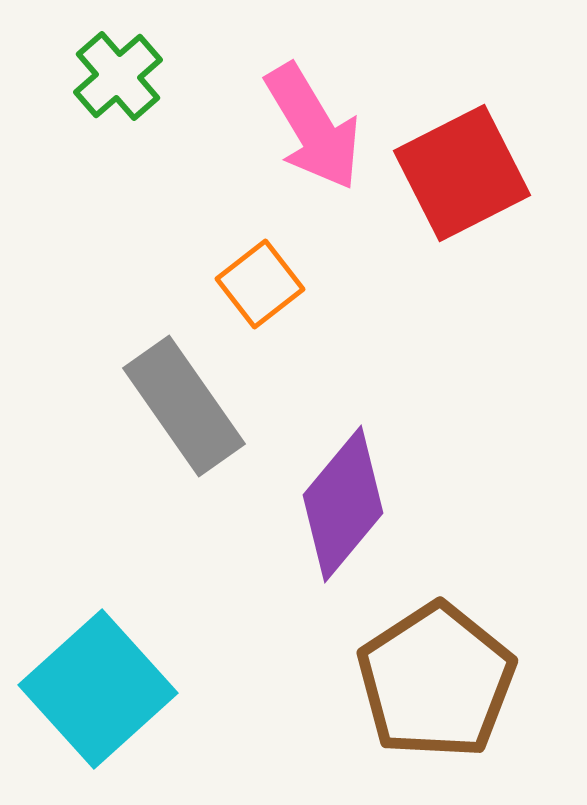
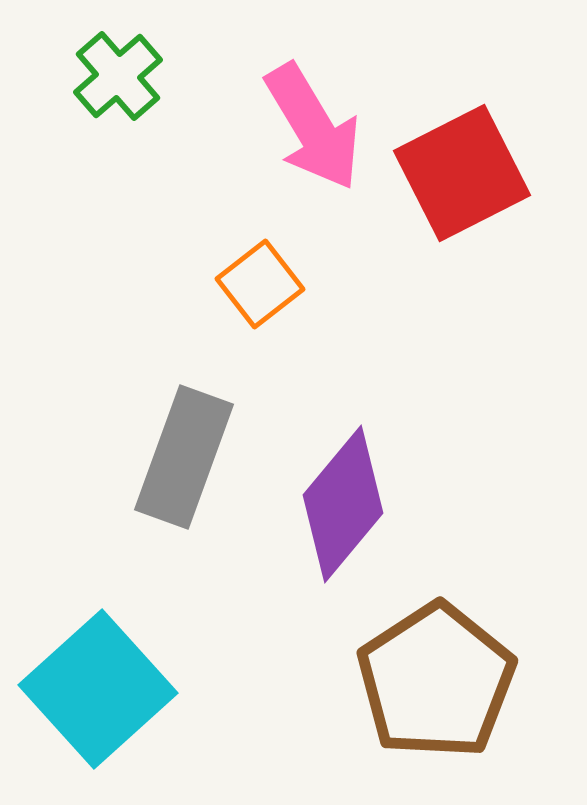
gray rectangle: moved 51 px down; rotated 55 degrees clockwise
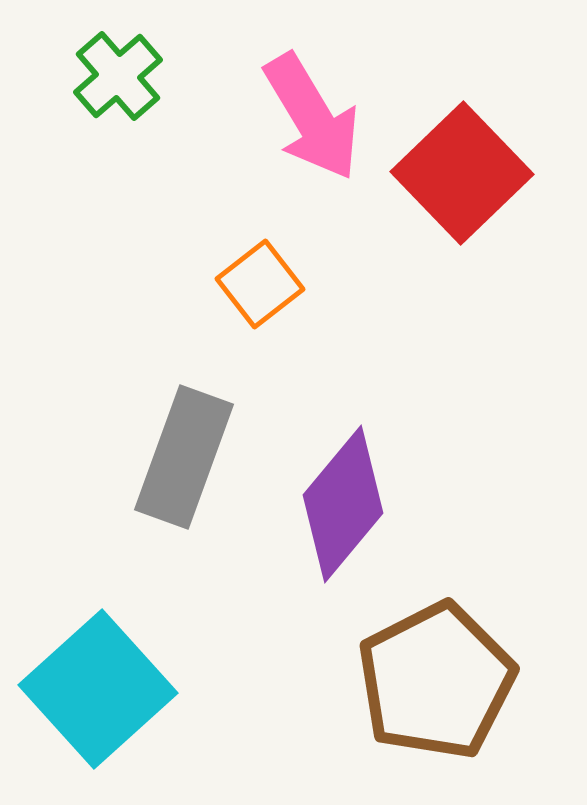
pink arrow: moved 1 px left, 10 px up
red square: rotated 17 degrees counterclockwise
brown pentagon: rotated 6 degrees clockwise
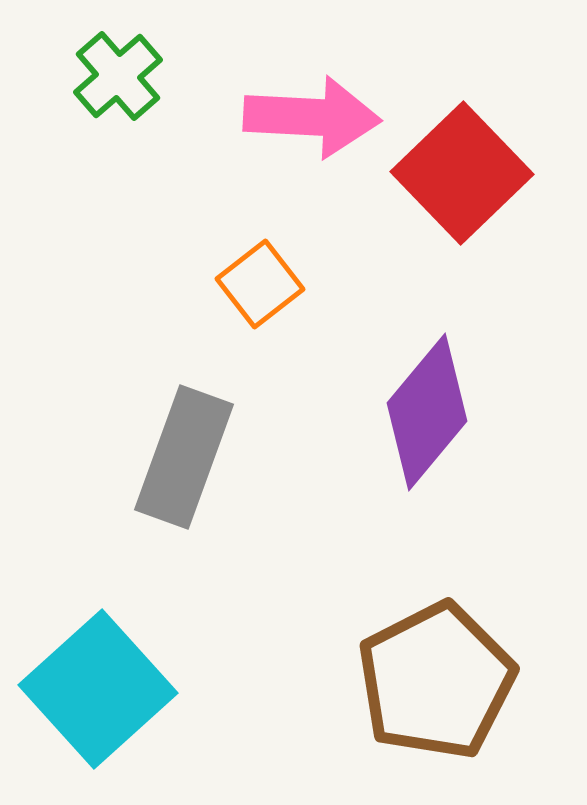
pink arrow: rotated 56 degrees counterclockwise
purple diamond: moved 84 px right, 92 px up
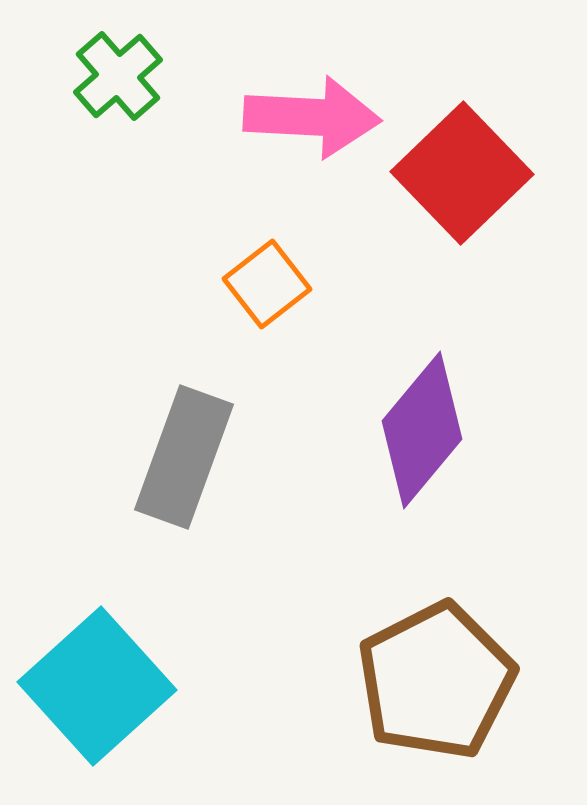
orange square: moved 7 px right
purple diamond: moved 5 px left, 18 px down
cyan square: moved 1 px left, 3 px up
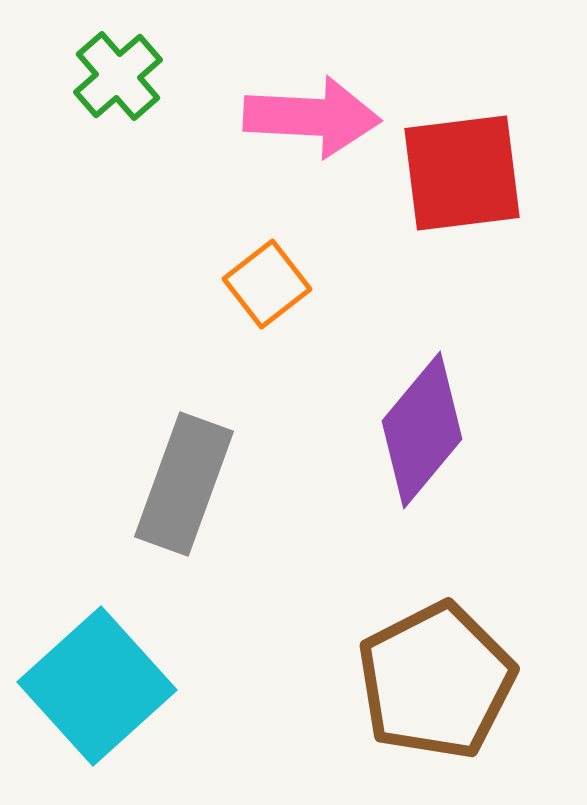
red square: rotated 37 degrees clockwise
gray rectangle: moved 27 px down
